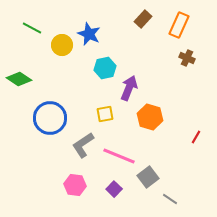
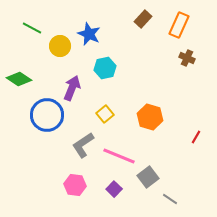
yellow circle: moved 2 px left, 1 px down
purple arrow: moved 57 px left
yellow square: rotated 30 degrees counterclockwise
blue circle: moved 3 px left, 3 px up
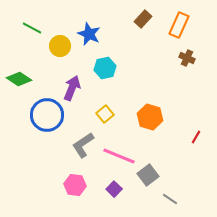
gray square: moved 2 px up
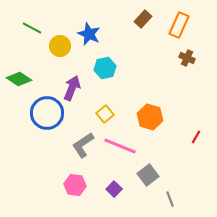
blue circle: moved 2 px up
pink line: moved 1 px right, 10 px up
gray line: rotated 35 degrees clockwise
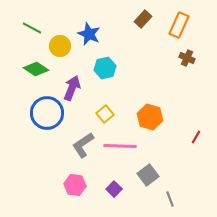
green diamond: moved 17 px right, 10 px up
pink line: rotated 20 degrees counterclockwise
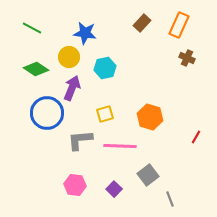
brown rectangle: moved 1 px left, 4 px down
blue star: moved 4 px left, 1 px up; rotated 15 degrees counterclockwise
yellow circle: moved 9 px right, 11 px down
yellow square: rotated 24 degrees clockwise
gray L-shape: moved 3 px left, 5 px up; rotated 28 degrees clockwise
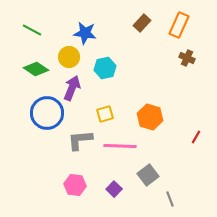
green line: moved 2 px down
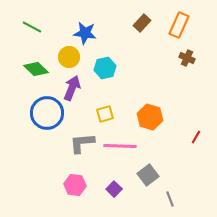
green line: moved 3 px up
green diamond: rotated 10 degrees clockwise
gray L-shape: moved 2 px right, 3 px down
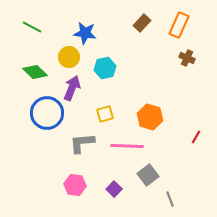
green diamond: moved 1 px left, 3 px down
pink line: moved 7 px right
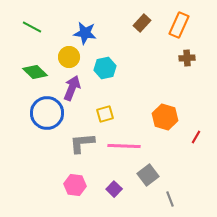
brown cross: rotated 28 degrees counterclockwise
orange hexagon: moved 15 px right
pink line: moved 3 px left
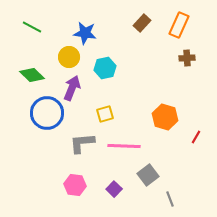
green diamond: moved 3 px left, 3 px down
